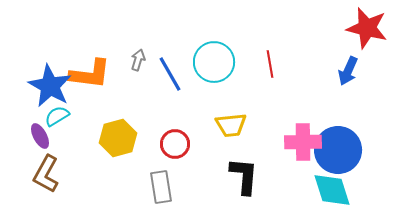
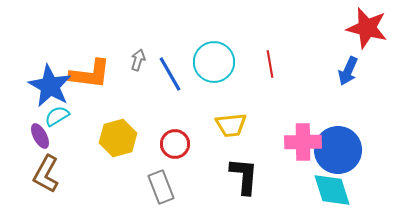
gray rectangle: rotated 12 degrees counterclockwise
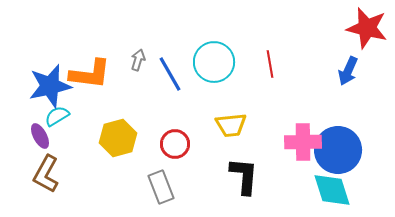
blue star: rotated 30 degrees clockwise
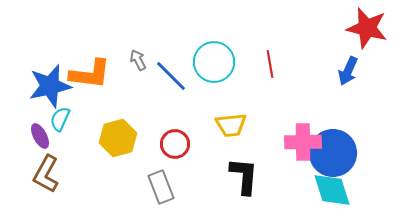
gray arrow: rotated 45 degrees counterclockwise
blue line: moved 1 px right, 2 px down; rotated 15 degrees counterclockwise
cyan semicircle: moved 3 px right, 3 px down; rotated 35 degrees counterclockwise
blue circle: moved 5 px left, 3 px down
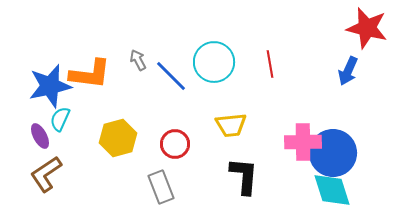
brown L-shape: rotated 27 degrees clockwise
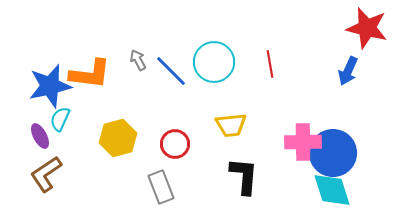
blue line: moved 5 px up
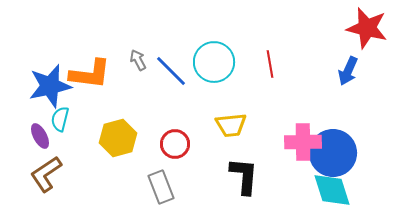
cyan semicircle: rotated 10 degrees counterclockwise
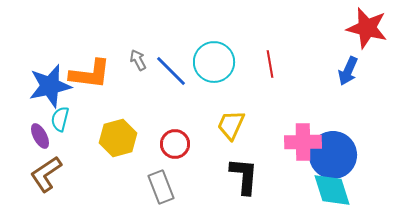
yellow trapezoid: rotated 120 degrees clockwise
blue circle: moved 2 px down
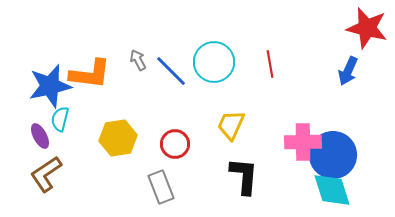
yellow hexagon: rotated 6 degrees clockwise
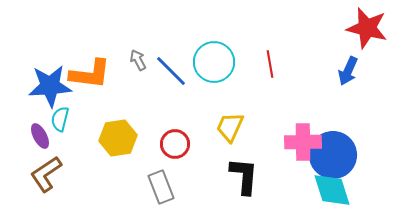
blue star: rotated 9 degrees clockwise
yellow trapezoid: moved 1 px left, 2 px down
